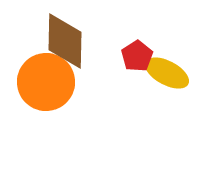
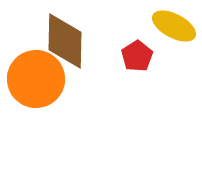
yellow ellipse: moved 7 px right, 47 px up
orange circle: moved 10 px left, 3 px up
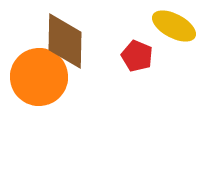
red pentagon: rotated 16 degrees counterclockwise
orange circle: moved 3 px right, 2 px up
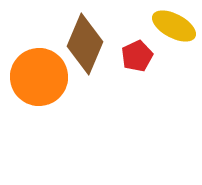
brown diamond: moved 20 px right, 3 px down; rotated 22 degrees clockwise
red pentagon: rotated 24 degrees clockwise
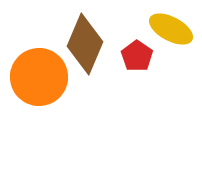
yellow ellipse: moved 3 px left, 3 px down
red pentagon: rotated 12 degrees counterclockwise
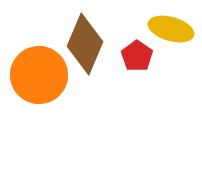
yellow ellipse: rotated 12 degrees counterclockwise
orange circle: moved 2 px up
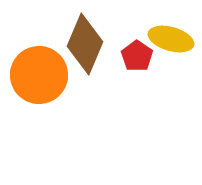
yellow ellipse: moved 10 px down
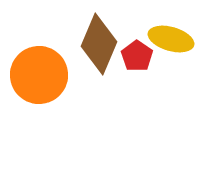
brown diamond: moved 14 px right
